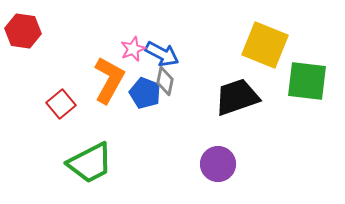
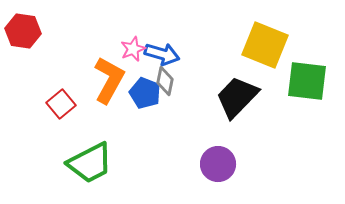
blue arrow: rotated 12 degrees counterclockwise
black trapezoid: rotated 27 degrees counterclockwise
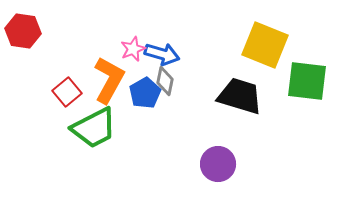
blue pentagon: rotated 20 degrees clockwise
black trapezoid: moved 3 px right, 1 px up; rotated 63 degrees clockwise
red square: moved 6 px right, 12 px up
green trapezoid: moved 4 px right, 35 px up
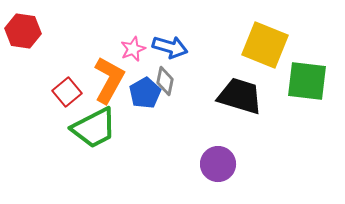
blue arrow: moved 8 px right, 7 px up
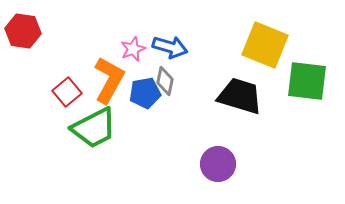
blue pentagon: rotated 20 degrees clockwise
